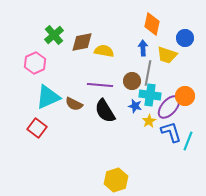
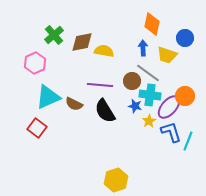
gray line: rotated 65 degrees counterclockwise
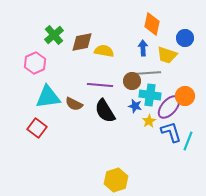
gray line: rotated 40 degrees counterclockwise
cyan triangle: rotated 16 degrees clockwise
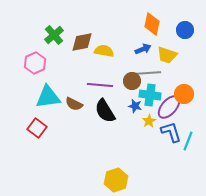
blue circle: moved 8 px up
blue arrow: moved 1 px down; rotated 70 degrees clockwise
orange circle: moved 1 px left, 2 px up
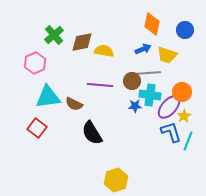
orange circle: moved 2 px left, 2 px up
blue star: rotated 16 degrees counterclockwise
black semicircle: moved 13 px left, 22 px down
yellow star: moved 35 px right, 5 px up
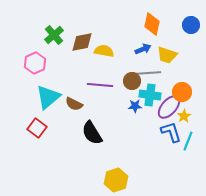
blue circle: moved 6 px right, 5 px up
cyan triangle: rotated 32 degrees counterclockwise
